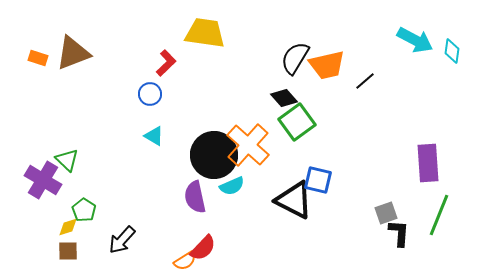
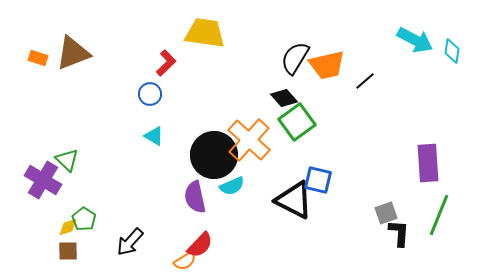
orange cross: moved 1 px right, 5 px up
green pentagon: moved 9 px down
black arrow: moved 8 px right, 2 px down
red semicircle: moved 3 px left, 3 px up
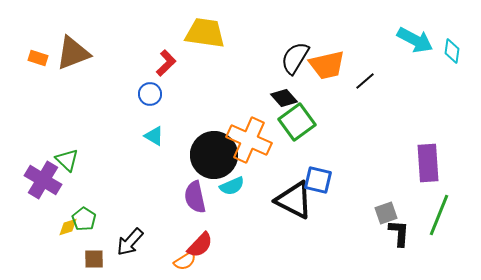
orange cross: rotated 18 degrees counterclockwise
brown square: moved 26 px right, 8 px down
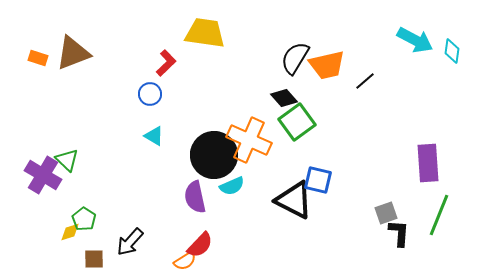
purple cross: moved 5 px up
yellow diamond: moved 2 px right, 5 px down
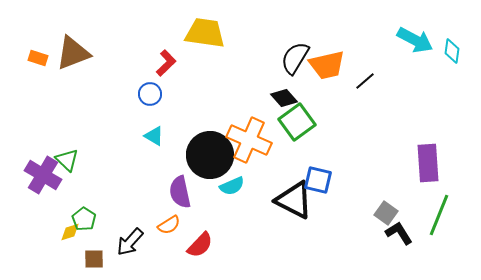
black circle: moved 4 px left
purple semicircle: moved 15 px left, 5 px up
gray square: rotated 35 degrees counterclockwise
black L-shape: rotated 36 degrees counterclockwise
orange semicircle: moved 16 px left, 36 px up
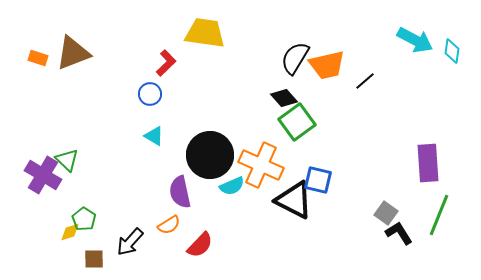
orange cross: moved 12 px right, 25 px down
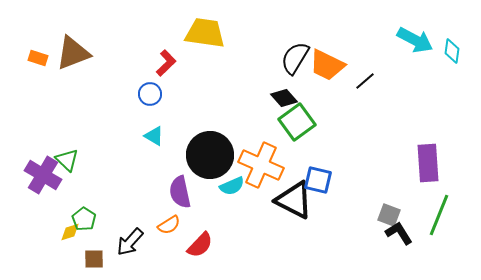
orange trapezoid: rotated 39 degrees clockwise
gray square: moved 3 px right, 2 px down; rotated 15 degrees counterclockwise
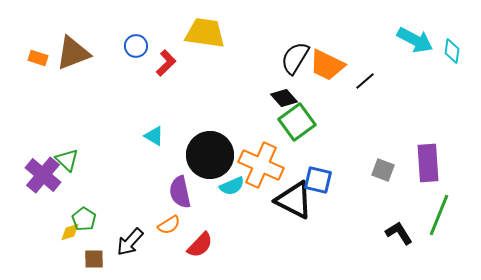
blue circle: moved 14 px left, 48 px up
purple cross: rotated 9 degrees clockwise
gray square: moved 6 px left, 45 px up
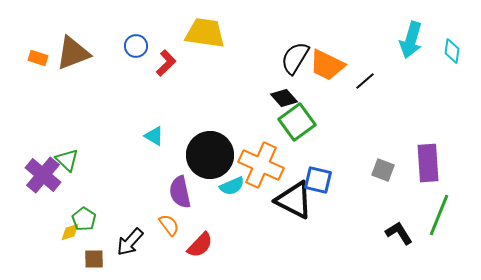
cyan arrow: moved 4 px left; rotated 78 degrees clockwise
orange semicircle: rotated 95 degrees counterclockwise
